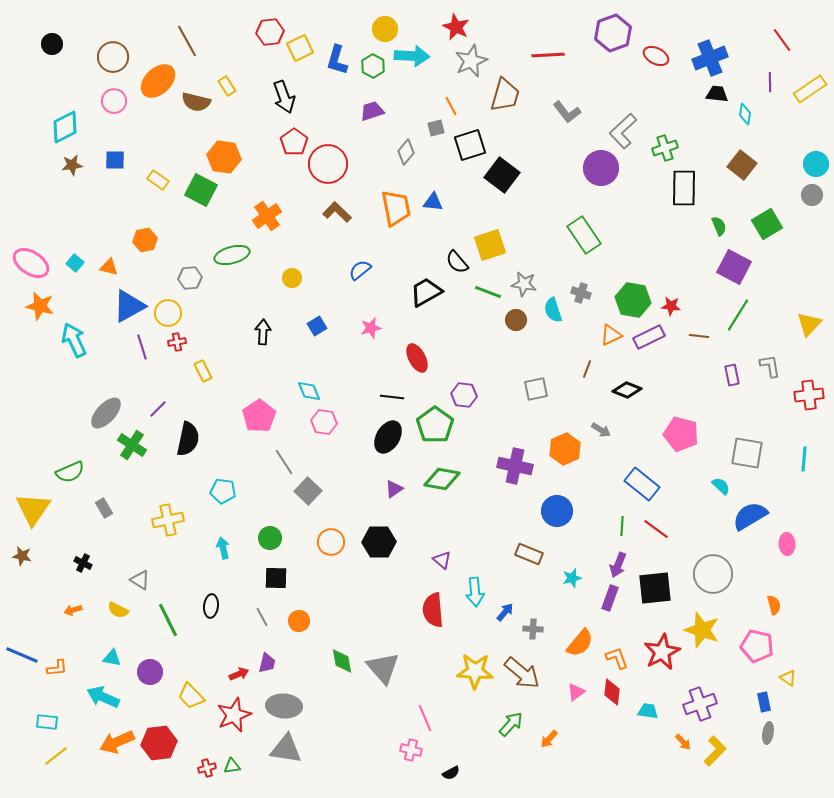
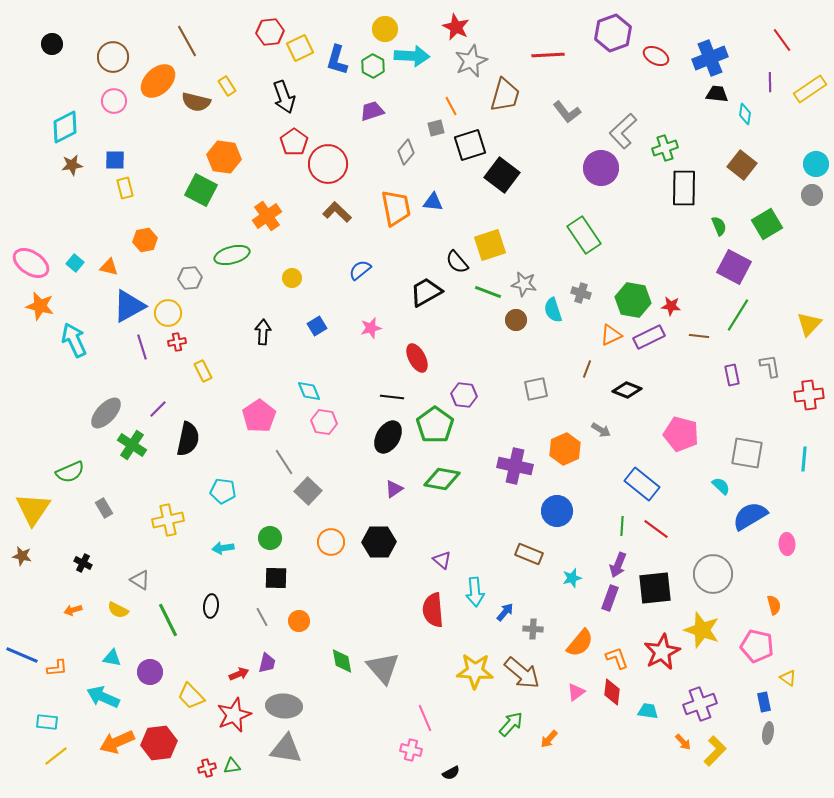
yellow rectangle at (158, 180): moved 33 px left, 8 px down; rotated 40 degrees clockwise
cyan arrow at (223, 548): rotated 85 degrees counterclockwise
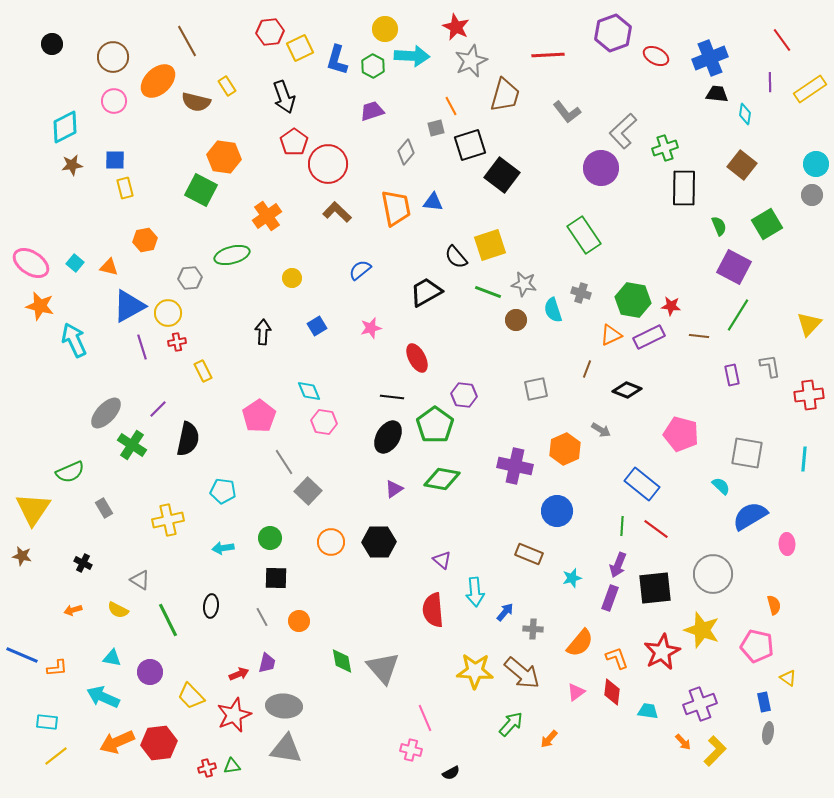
black semicircle at (457, 262): moved 1 px left, 5 px up
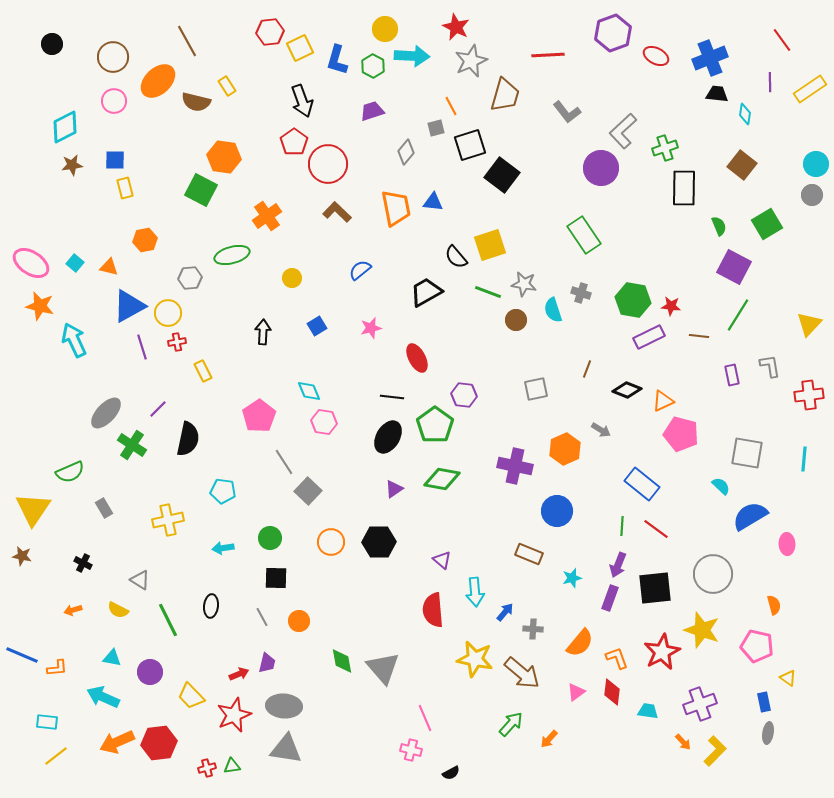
black arrow at (284, 97): moved 18 px right, 4 px down
orange triangle at (611, 335): moved 52 px right, 66 px down
yellow star at (475, 671): moved 12 px up; rotated 9 degrees clockwise
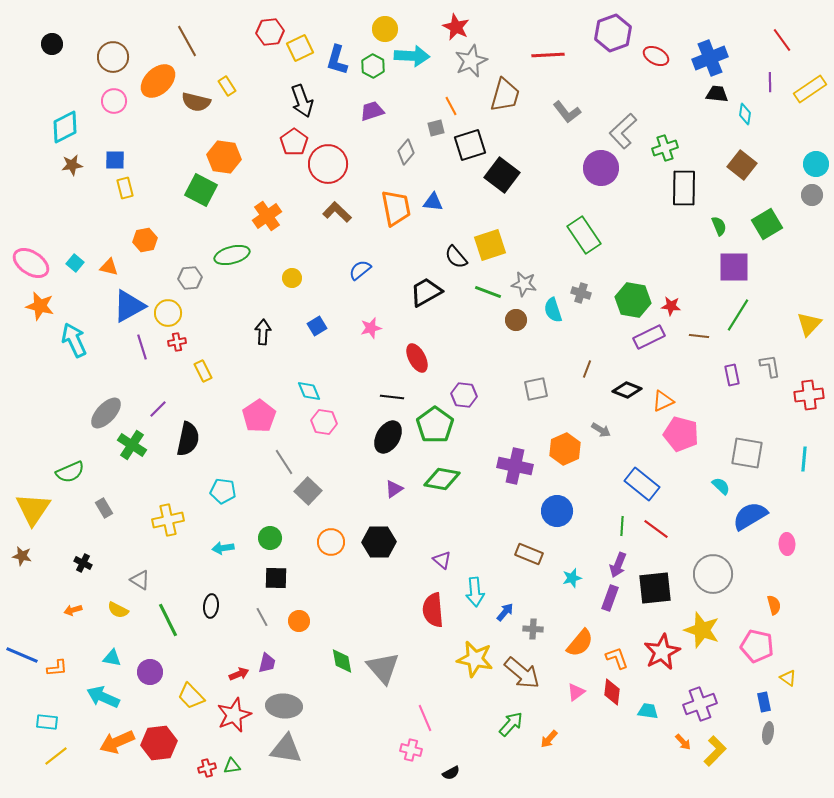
purple square at (734, 267): rotated 28 degrees counterclockwise
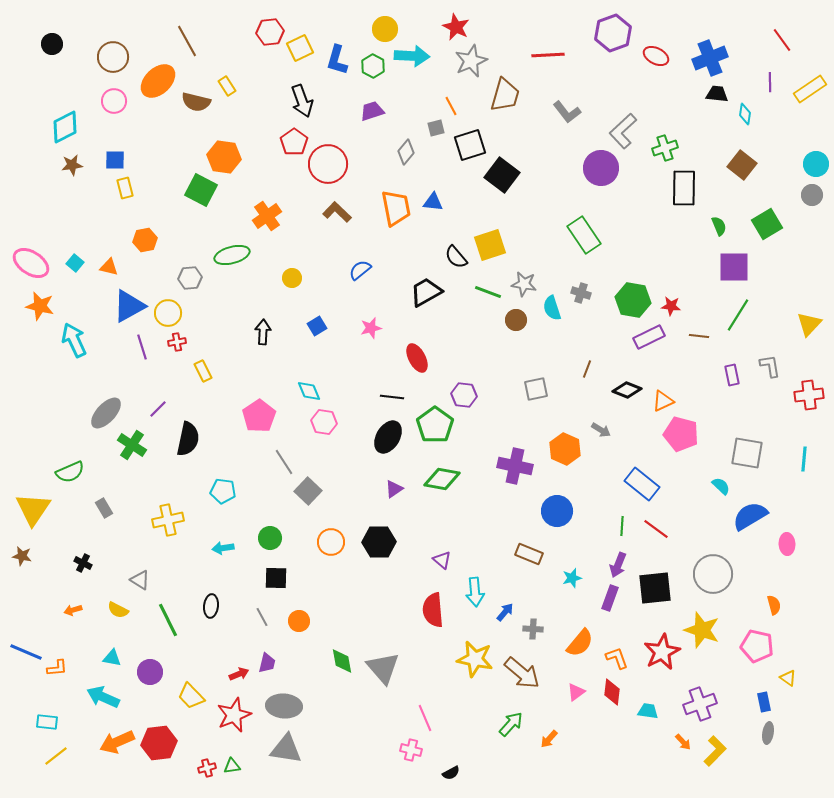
cyan semicircle at (553, 310): moved 1 px left, 2 px up
orange hexagon at (565, 449): rotated 12 degrees counterclockwise
blue line at (22, 655): moved 4 px right, 3 px up
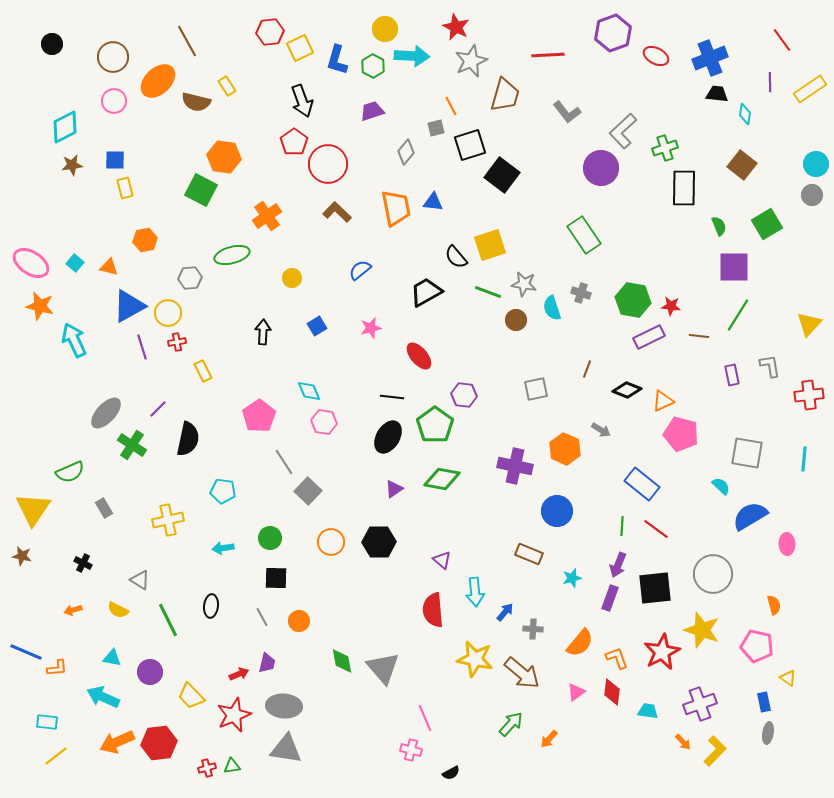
red ellipse at (417, 358): moved 2 px right, 2 px up; rotated 12 degrees counterclockwise
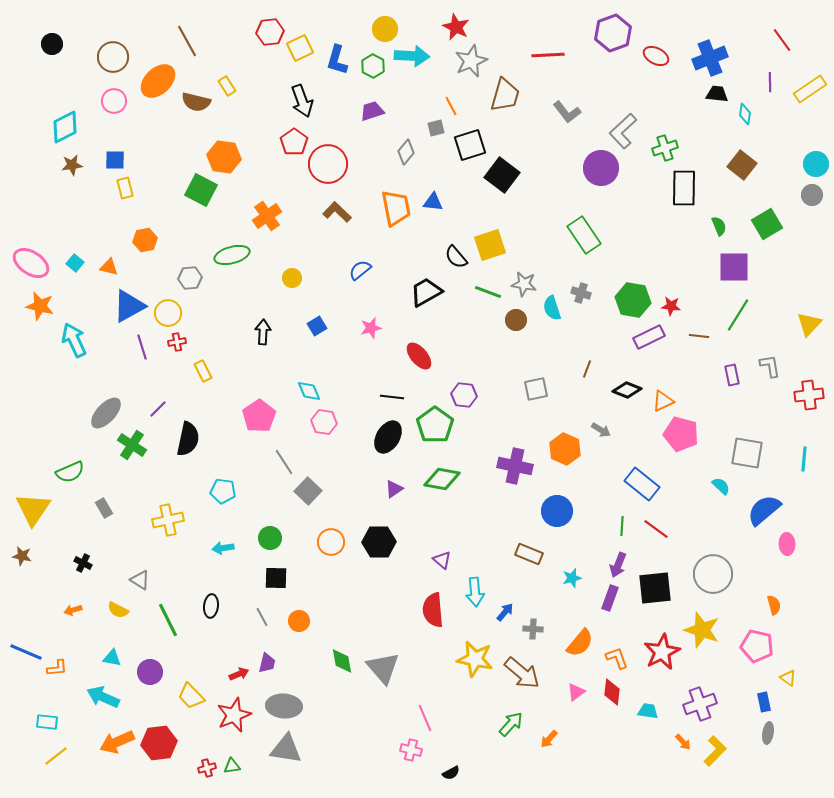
blue semicircle at (750, 516): moved 14 px right, 6 px up; rotated 9 degrees counterclockwise
